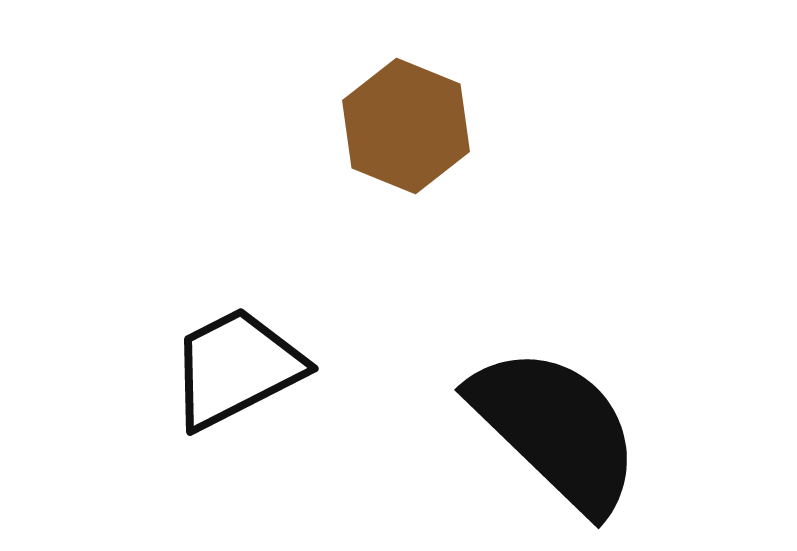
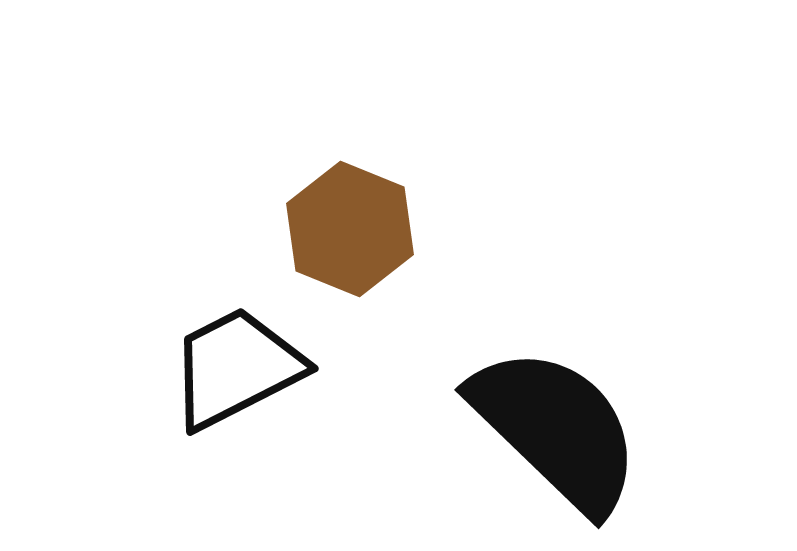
brown hexagon: moved 56 px left, 103 px down
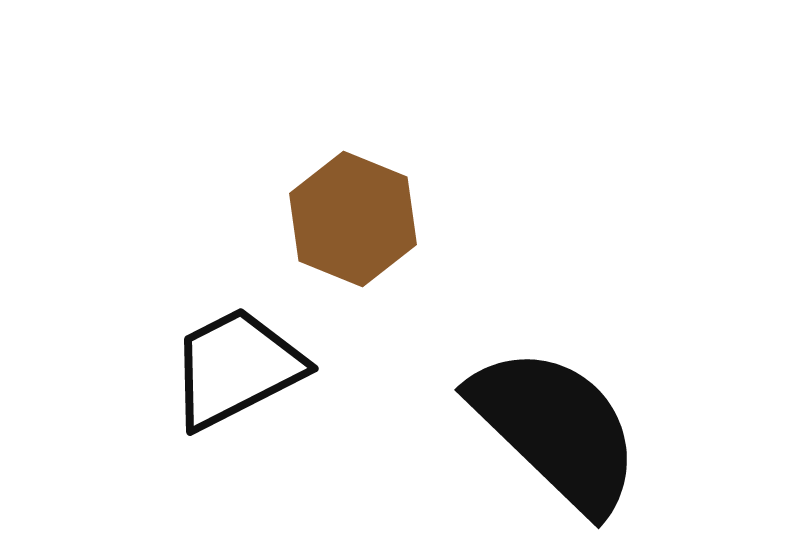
brown hexagon: moved 3 px right, 10 px up
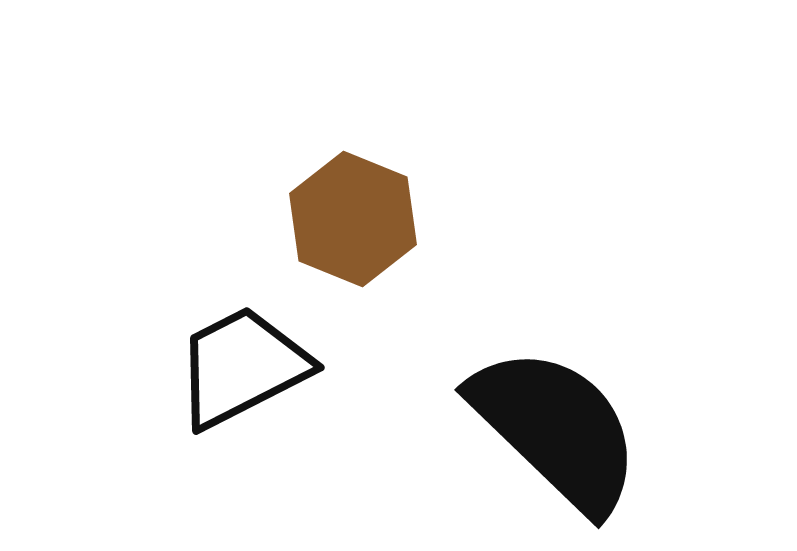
black trapezoid: moved 6 px right, 1 px up
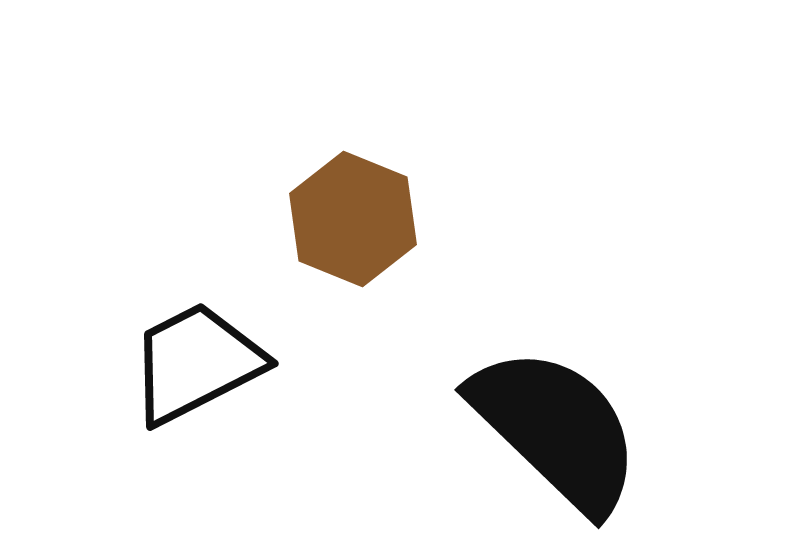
black trapezoid: moved 46 px left, 4 px up
